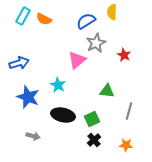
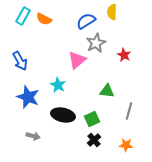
blue arrow: moved 1 px right, 2 px up; rotated 78 degrees clockwise
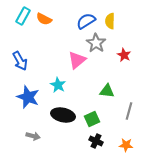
yellow semicircle: moved 2 px left, 9 px down
gray star: rotated 12 degrees counterclockwise
black cross: moved 2 px right, 1 px down; rotated 24 degrees counterclockwise
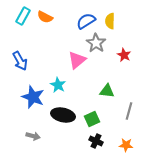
orange semicircle: moved 1 px right, 2 px up
blue star: moved 5 px right
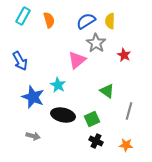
orange semicircle: moved 4 px right, 3 px down; rotated 133 degrees counterclockwise
green triangle: rotated 28 degrees clockwise
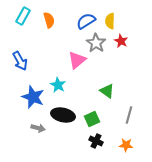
red star: moved 3 px left, 14 px up
gray line: moved 4 px down
gray arrow: moved 5 px right, 8 px up
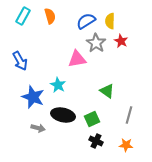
orange semicircle: moved 1 px right, 4 px up
pink triangle: moved 1 px up; rotated 30 degrees clockwise
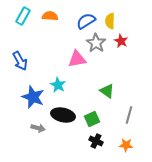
orange semicircle: rotated 70 degrees counterclockwise
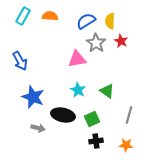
cyan star: moved 20 px right, 5 px down
black cross: rotated 32 degrees counterclockwise
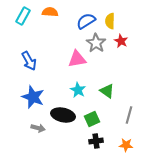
orange semicircle: moved 4 px up
blue arrow: moved 9 px right
